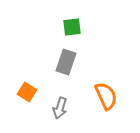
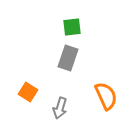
gray rectangle: moved 2 px right, 4 px up
orange square: moved 1 px right
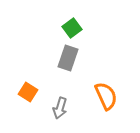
green square: moved 1 px down; rotated 30 degrees counterclockwise
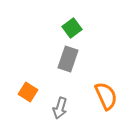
gray rectangle: moved 1 px down
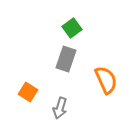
gray rectangle: moved 2 px left
orange semicircle: moved 16 px up
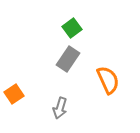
gray rectangle: moved 2 px right; rotated 15 degrees clockwise
orange semicircle: moved 2 px right
orange square: moved 14 px left, 2 px down; rotated 24 degrees clockwise
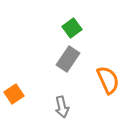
gray arrow: moved 2 px right, 1 px up; rotated 30 degrees counterclockwise
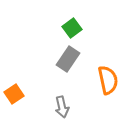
orange semicircle: rotated 12 degrees clockwise
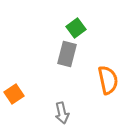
green square: moved 4 px right
gray rectangle: moved 1 px left, 5 px up; rotated 20 degrees counterclockwise
gray arrow: moved 6 px down
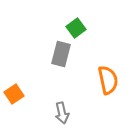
gray rectangle: moved 6 px left
